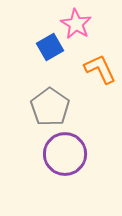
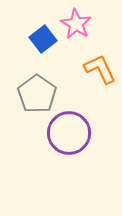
blue square: moved 7 px left, 8 px up; rotated 8 degrees counterclockwise
gray pentagon: moved 13 px left, 13 px up
purple circle: moved 4 px right, 21 px up
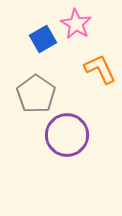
blue square: rotated 8 degrees clockwise
gray pentagon: moved 1 px left
purple circle: moved 2 px left, 2 px down
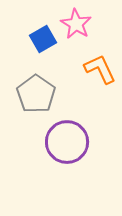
purple circle: moved 7 px down
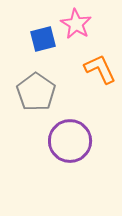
blue square: rotated 16 degrees clockwise
gray pentagon: moved 2 px up
purple circle: moved 3 px right, 1 px up
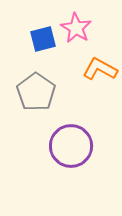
pink star: moved 4 px down
orange L-shape: rotated 36 degrees counterclockwise
purple circle: moved 1 px right, 5 px down
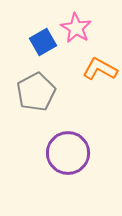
blue square: moved 3 px down; rotated 16 degrees counterclockwise
gray pentagon: rotated 9 degrees clockwise
purple circle: moved 3 px left, 7 px down
